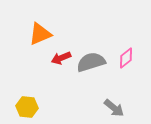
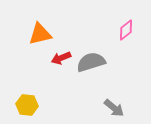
orange triangle: rotated 10 degrees clockwise
pink diamond: moved 28 px up
yellow hexagon: moved 2 px up
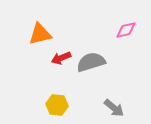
pink diamond: rotated 25 degrees clockwise
yellow hexagon: moved 30 px right
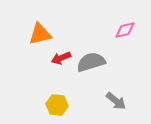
pink diamond: moved 1 px left
gray arrow: moved 2 px right, 7 px up
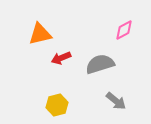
pink diamond: moved 1 px left; rotated 15 degrees counterclockwise
gray semicircle: moved 9 px right, 2 px down
yellow hexagon: rotated 20 degrees counterclockwise
